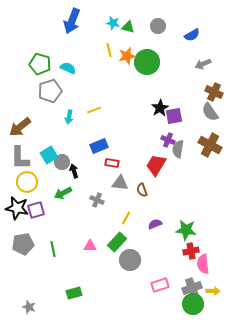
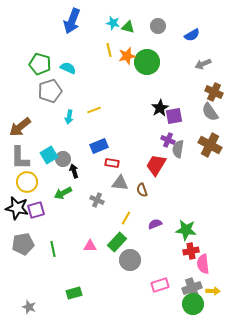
gray circle at (62, 162): moved 1 px right, 3 px up
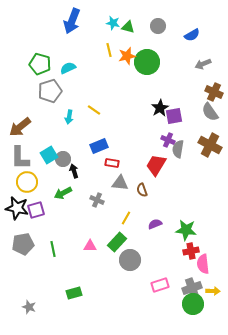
cyan semicircle at (68, 68): rotated 49 degrees counterclockwise
yellow line at (94, 110): rotated 56 degrees clockwise
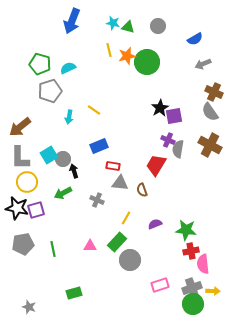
blue semicircle at (192, 35): moved 3 px right, 4 px down
red rectangle at (112, 163): moved 1 px right, 3 px down
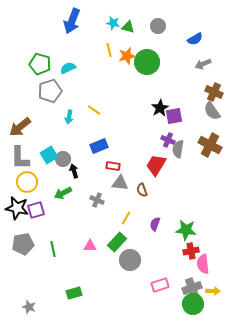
gray semicircle at (210, 112): moved 2 px right, 1 px up
purple semicircle at (155, 224): rotated 48 degrees counterclockwise
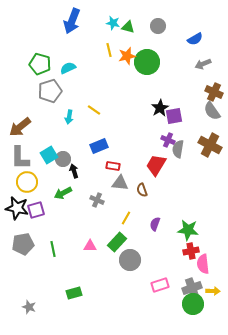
green star at (186, 230): moved 2 px right
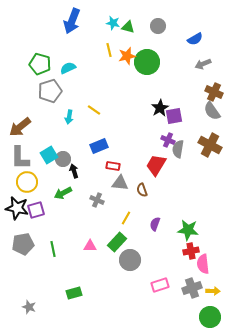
green circle at (193, 304): moved 17 px right, 13 px down
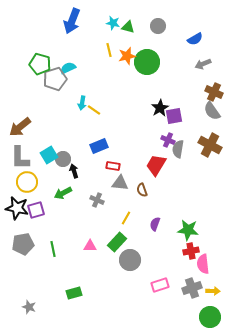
gray pentagon at (50, 91): moved 5 px right, 12 px up
cyan arrow at (69, 117): moved 13 px right, 14 px up
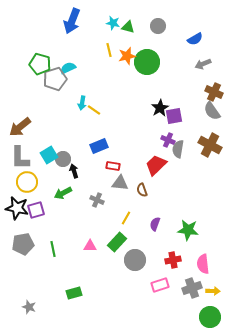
red trapezoid at (156, 165): rotated 15 degrees clockwise
red cross at (191, 251): moved 18 px left, 9 px down
gray circle at (130, 260): moved 5 px right
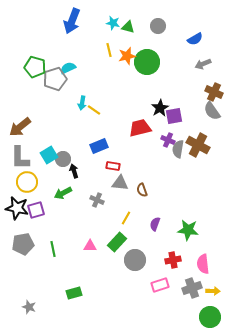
green pentagon at (40, 64): moved 5 px left, 3 px down
brown cross at (210, 145): moved 12 px left
red trapezoid at (156, 165): moved 16 px left, 37 px up; rotated 30 degrees clockwise
